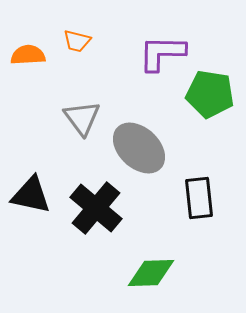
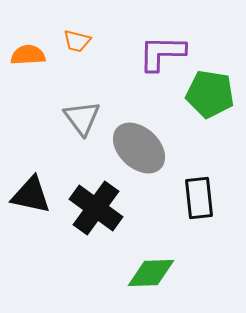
black cross: rotated 4 degrees counterclockwise
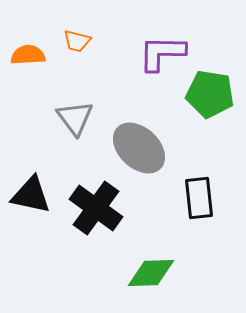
gray triangle: moved 7 px left
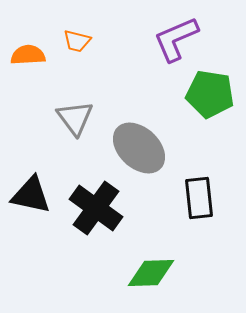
purple L-shape: moved 14 px right, 14 px up; rotated 24 degrees counterclockwise
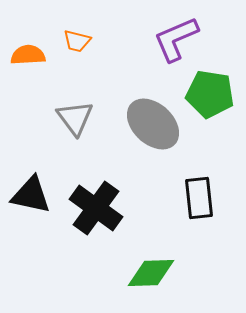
gray ellipse: moved 14 px right, 24 px up
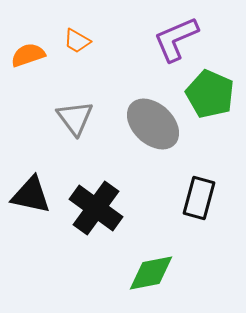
orange trapezoid: rotated 16 degrees clockwise
orange semicircle: rotated 16 degrees counterclockwise
green pentagon: rotated 15 degrees clockwise
black rectangle: rotated 21 degrees clockwise
green diamond: rotated 9 degrees counterclockwise
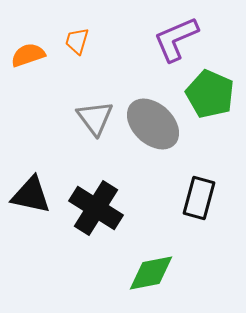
orange trapezoid: rotated 76 degrees clockwise
gray triangle: moved 20 px right
black cross: rotated 4 degrees counterclockwise
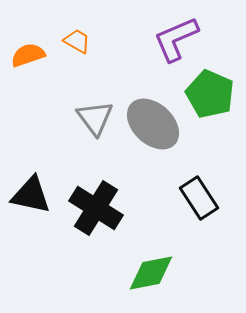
orange trapezoid: rotated 104 degrees clockwise
black rectangle: rotated 48 degrees counterclockwise
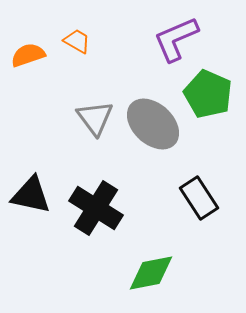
green pentagon: moved 2 px left
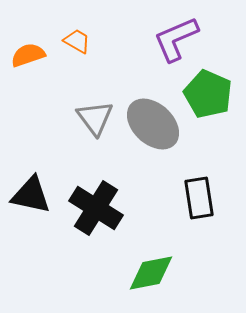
black rectangle: rotated 24 degrees clockwise
